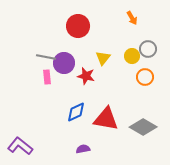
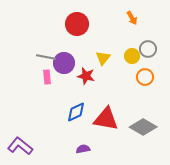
red circle: moved 1 px left, 2 px up
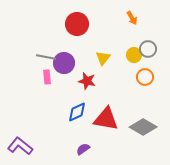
yellow circle: moved 2 px right, 1 px up
red star: moved 1 px right, 5 px down
blue diamond: moved 1 px right
purple semicircle: rotated 24 degrees counterclockwise
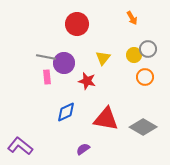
blue diamond: moved 11 px left
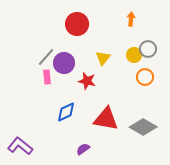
orange arrow: moved 1 px left, 1 px down; rotated 144 degrees counterclockwise
gray line: rotated 60 degrees counterclockwise
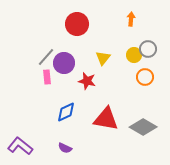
purple semicircle: moved 18 px left, 1 px up; rotated 120 degrees counterclockwise
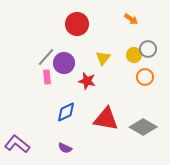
orange arrow: rotated 120 degrees clockwise
purple L-shape: moved 3 px left, 2 px up
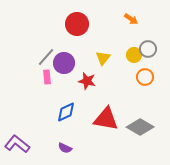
gray diamond: moved 3 px left
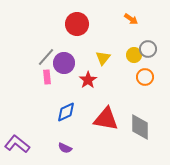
red star: moved 1 px right, 1 px up; rotated 24 degrees clockwise
gray diamond: rotated 60 degrees clockwise
